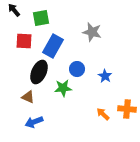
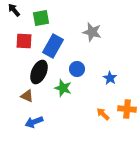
blue star: moved 5 px right, 2 px down
green star: rotated 24 degrees clockwise
brown triangle: moved 1 px left, 1 px up
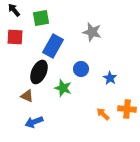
red square: moved 9 px left, 4 px up
blue circle: moved 4 px right
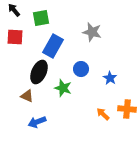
blue arrow: moved 3 px right
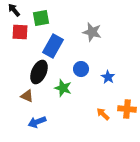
red square: moved 5 px right, 5 px up
blue star: moved 2 px left, 1 px up
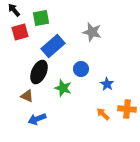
red square: rotated 18 degrees counterclockwise
blue rectangle: rotated 20 degrees clockwise
blue star: moved 1 px left, 7 px down
blue arrow: moved 3 px up
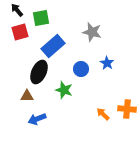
black arrow: moved 3 px right
blue star: moved 21 px up
green star: moved 1 px right, 2 px down
brown triangle: rotated 24 degrees counterclockwise
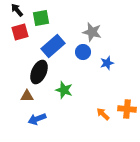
blue star: rotated 24 degrees clockwise
blue circle: moved 2 px right, 17 px up
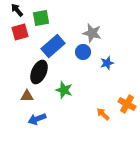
gray star: moved 1 px down
orange cross: moved 5 px up; rotated 24 degrees clockwise
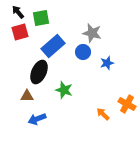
black arrow: moved 1 px right, 2 px down
